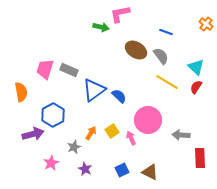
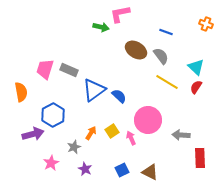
orange cross: rotated 16 degrees counterclockwise
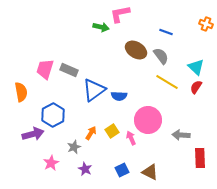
blue semicircle: rotated 140 degrees clockwise
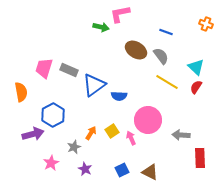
pink trapezoid: moved 1 px left, 1 px up
blue triangle: moved 5 px up
